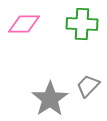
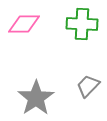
gray star: moved 14 px left, 1 px up
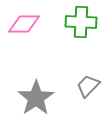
green cross: moved 1 px left, 2 px up
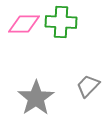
green cross: moved 20 px left
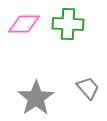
green cross: moved 7 px right, 2 px down
gray trapezoid: moved 2 px down; rotated 95 degrees clockwise
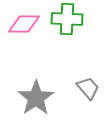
green cross: moved 1 px left, 5 px up
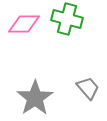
green cross: rotated 12 degrees clockwise
gray star: moved 1 px left
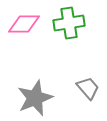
green cross: moved 2 px right, 4 px down; rotated 24 degrees counterclockwise
gray star: rotated 12 degrees clockwise
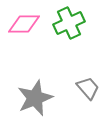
green cross: rotated 16 degrees counterclockwise
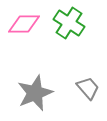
green cross: rotated 32 degrees counterclockwise
gray star: moved 5 px up
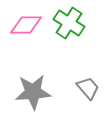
pink diamond: moved 2 px right, 1 px down
gray star: moved 2 px left, 1 px up; rotated 18 degrees clockwise
